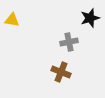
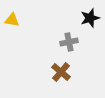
brown cross: rotated 18 degrees clockwise
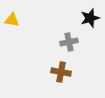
brown cross: rotated 30 degrees counterclockwise
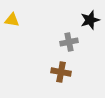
black star: moved 2 px down
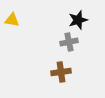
black star: moved 12 px left
brown cross: rotated 18 degrees counterclockwise
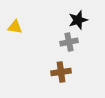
yellow triangle: moved 3 px right, 7 px down
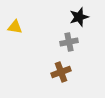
black star: moved 1 px right, 3 px up
brown cross: rotated 12 degrees counterclockwise
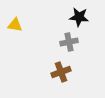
black star: rotated 24 degrees clockwise
yellow triangle: moved 2 px up
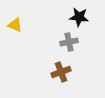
yellow triangle: rotated 14 degrees clockwise
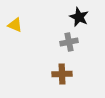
black star: rotated 18 degrees clockwise
brown cross: moved 1 px right, 2 px down; rotated 18 degrees clockwise
